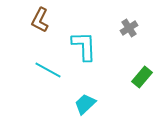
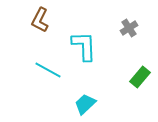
green rectangle: moved 2 px left
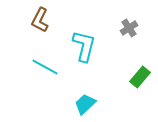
cyan L-shape: rotated 16 degrees clockwise
cyan line: moved 3 px left, 3 px up
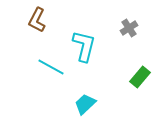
brown L-shape: moved 3 px left
cyan line: moved 6 px right
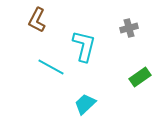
gray cross: rotated 18 degrees clockwise
green rectangle: rotated 15 degrees clockwise
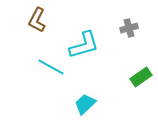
cyan L-shape: moved 1 px up; rotated 60 degrees clockwise
green rectangle: moved 1 px right
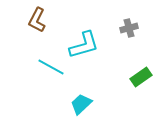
cyan trapezoid: moved 4 px left
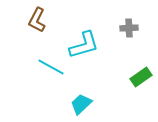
gray cross: rotated 12 degrees clockwise
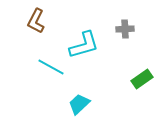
brown L-shape: moved 1 px left, 1 px down
gray cross: moved 4 px left, 1 px down
green rectangle: moved 1 px right, 2 px down
cyan trapezoid: moved 2 px left
